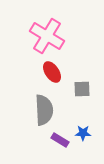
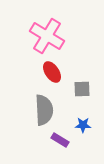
blue star: moved 8 px up
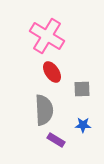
purple rectangle: moved 4 px left
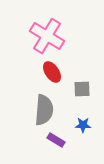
gray semicircle: rotated 8 degrees clockwise
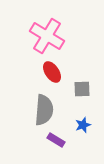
blue star: rotated 21 degrees counterclockwise
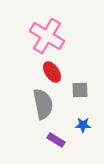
gray square: moved 2 px left, 1 px down
gray semicircle: moved 1 px left, 6 px up; rotated 16 degrees counterclockwise
blue star: rotated 21 degrees clockwise
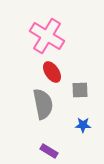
purple rectangle: moved 7 px left, 11 px down
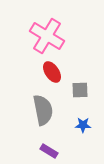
gray semicircle: moved 6 px down
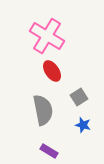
red ellipse: moved 1 px up
gray square: moved 1 px left, 7 px down; rotated 30 degrees counterclockwise
blue star: rotated 14 degrees clockwise
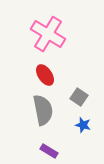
pink cross: moved 1 px right, 2 px up
red ellipse: moved 7 px left, 4 px down
gray square: rotated 24 degrees counterclockwise
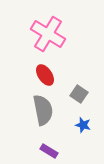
gray square: moved 3 px up
